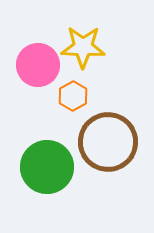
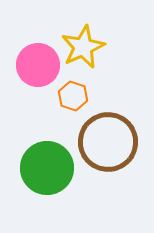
yellow star: rotated 27 degrees counterclockwise
orange hexagon: rotated 12 degrees counterclockwise
green circle: moved 1 px down
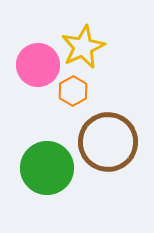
orange hexagon: moved 5 px up; rotated 12 degrees clockwise
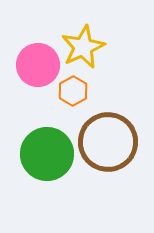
green circle: moved 14 px up
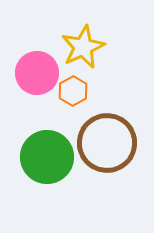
pink circle: moved 1 px left, 8 px down
brown circle: moved 1 px left, 1 px down
green circle: moved 3 px down
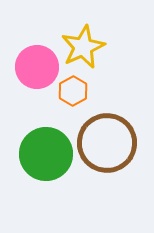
pink circle: moved 6 px up
green circle: moved 1 px left, 3 px up
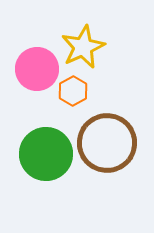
pink circle: moved 2 px down
